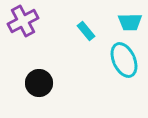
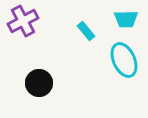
cyan trapezoid: moved 4 px left, 3 px up
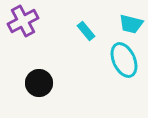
cyan trapezoid: moved 5 px right, 5 px down; rotated 15 degrees clockwise
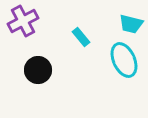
cyan rectangle: moved 5 px left, 6 px down
black circle: moved 1 px left, 13 px up
